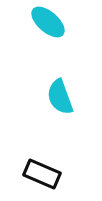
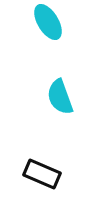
cyan ellipse: rotated 18 degrees clockwise
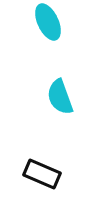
cyan ellipse: rotated 6 degrees clockwise
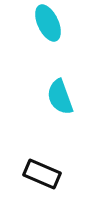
cyan ellipse: moved 1 px down
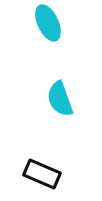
cyan semicircle: moved 2 px down
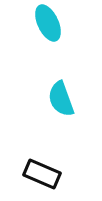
cyan semicircle: moved 1 px right
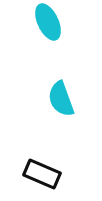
cyan ellipse: moved 1 px up
